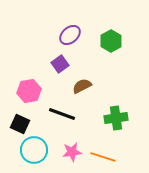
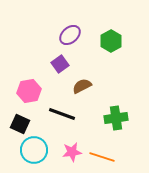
orange line: moved 1 px left
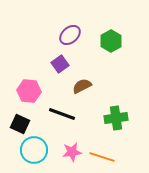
pink hexagon: rotated 15 degrees clockwise
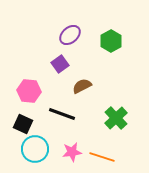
green cross: rotated 35 degrees counterclockwise
black square: moved 3 px right
cyan circle: moved 1 px right, 1 px up
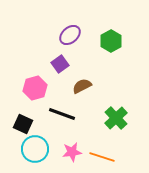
pink hexagon: moved 6 px right, 3 px up; rotated 20 degrees counterclockwise
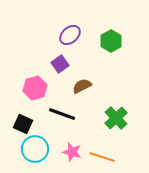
pink star: rotated 24 degrees clockwise
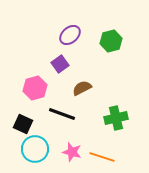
green hexagon: rotated 15 degrees clockwise
brown semicircle: moved 2 px down
green cross: rotated 30 degrees clockwise
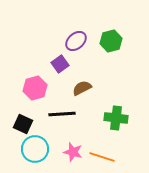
purple ellipse: moved 6 px right, 6 px down
black line: rotated 24 degrees counterclockwise
green cross: rotated 20 degrees clockwise
pink star: moved 1 px right
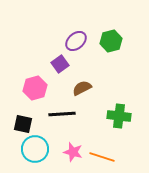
green cross: moved 3 px right, 2 px up
black square: rotated 12 degrees counterclockwise
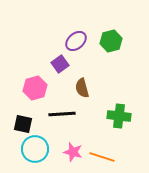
brown semicircle: rotated 78 degrees counterclockwise
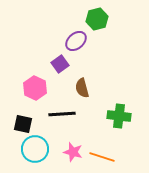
green hexagon: moved 14 px left, 22 px up
pink hexagon: rotated 20 degrees counterclockwise
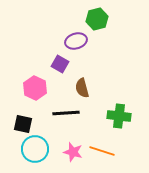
purple ellipse: rotated 25 degrees clockwise
purple square: rotated 24 degrees counterclockwise
black line: moved 4 px right, 1 px up
orange line: moved 6 px up
